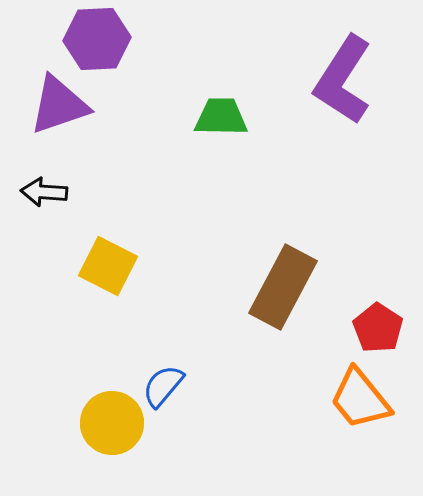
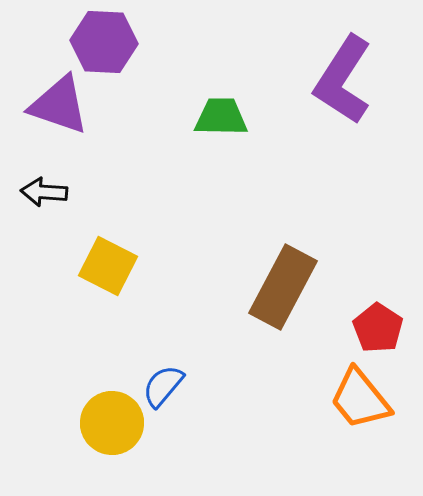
purple hexagon: moved 7 px right, 3 px down; rotated 6 degrees clockwise
purple triangle: rotated 38 degrees clockwise
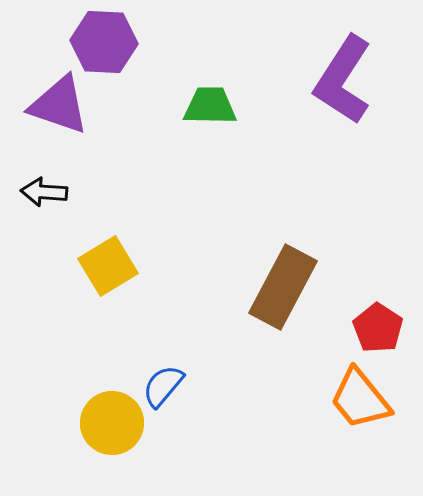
green trapezoid: moved 11 px left, 11 px up
yellow square: rotated 32 degrees clockwise
